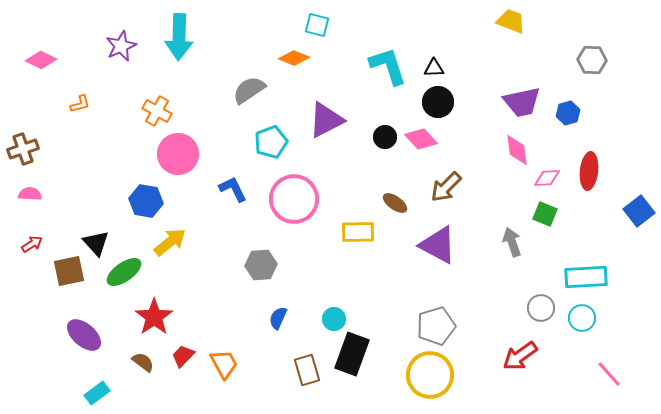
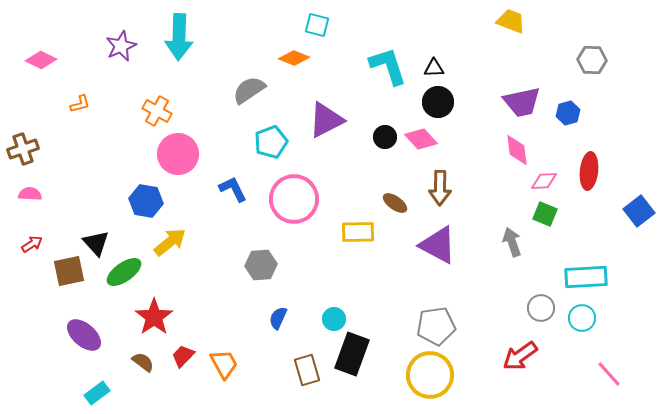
pink diamond at (547, 178): moved 3 px left, 3 px down
brown arrow at (446, 187): moved 6 px left, 1 px down; rotated 44 degrees counterclockwise
gray pentagon at (436, 326): rotated 9 degrees clockwise
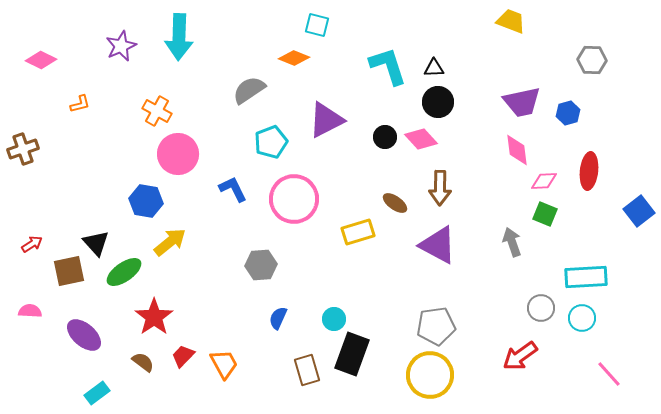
pink semicircle at (30, 194): moved 117 px down
yellow rectangle at (358, 232): rotated 16 degrees counterclockwise
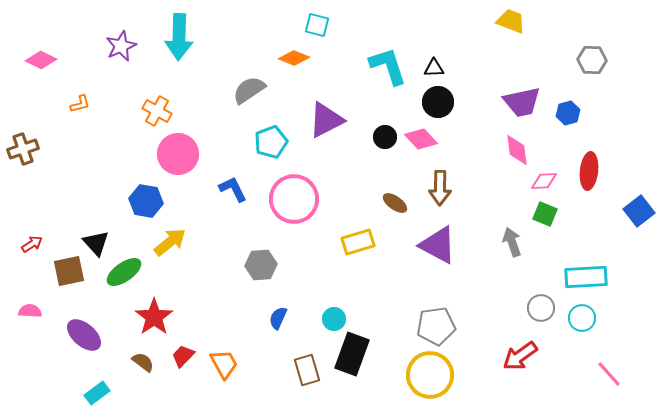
yellow rectangle at (358, 232): moved 10 px down
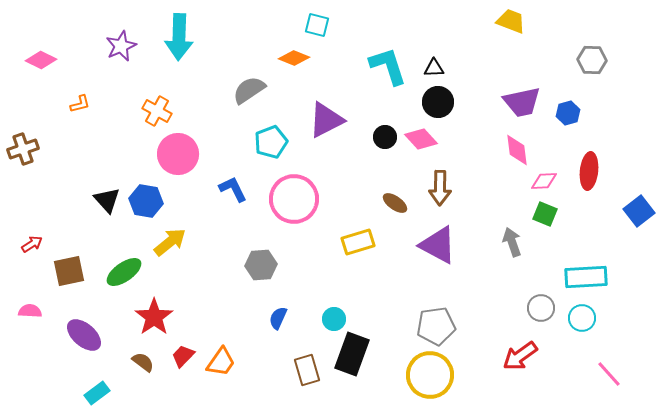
black triangle at (96, 243): moved 11 px right, 43 px up
orange trapezoid at (224, 364): moved 3 px left, 2 px up; rotated 64 degrees clockwise
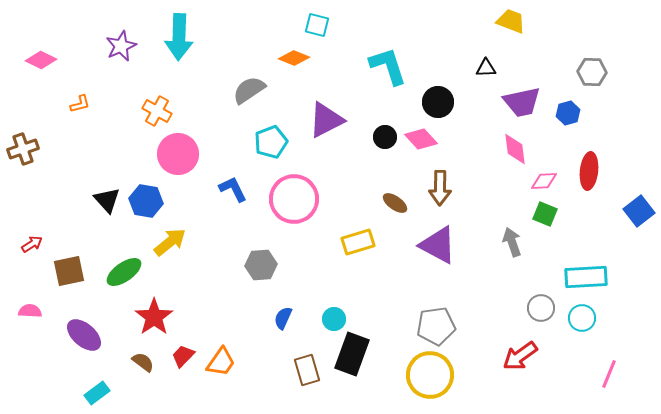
gray hexagon at (592, 60): moved 12 px down
black triangle at (434, 68): moved 52 px right
pink diamond at (517, 150): moved 2 px left, 1 px up
blue semicircle at (278, 318): moved 5 px right
pink line at (609, 374): rotated 64 degrees clockwise
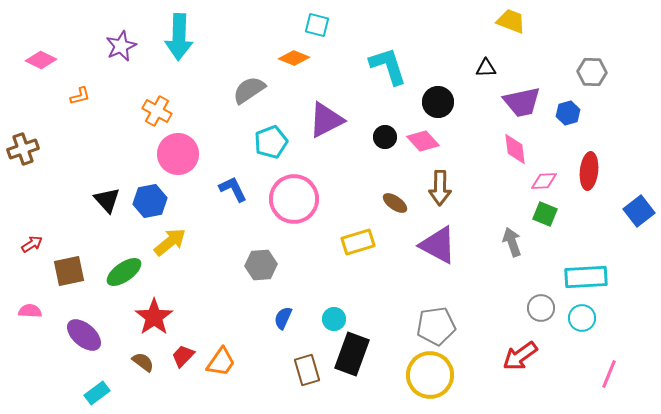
orange L-shape at (80, 104): moved 8 px up
pink diamond at (421, 139): moved 2 px right, 2 px down
blue hexagon at (146, 201): moved 4 px right; rotated 20 degrees counterclockwise
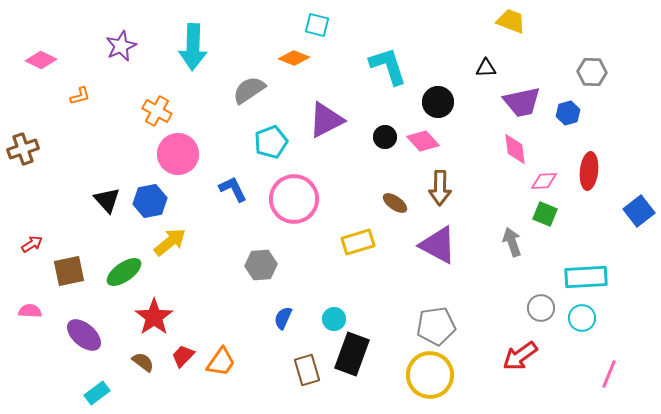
cyan arrow at (179, 37): moved 14 px right, 10 px down
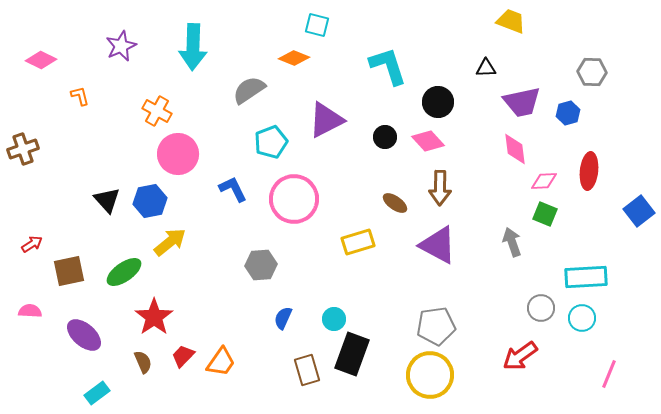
orange L-shape at (80, 96): rotated 90 degrees counterclockwise
pink diamond at (423, 141): moved 5 px right
brown semicircle at (143, 362): rotated 30 degrees clockwise
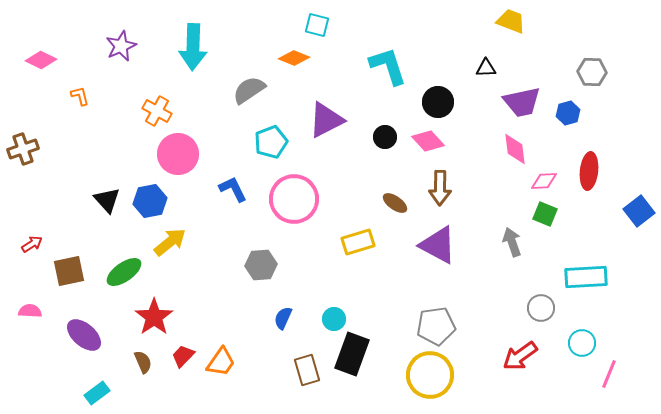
cyan circle at (582, 318): moved 25 px down
